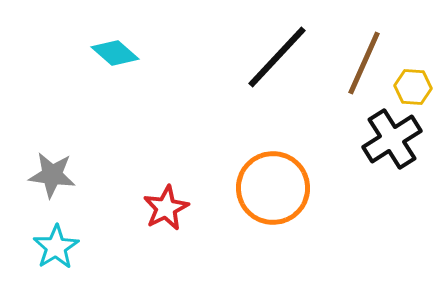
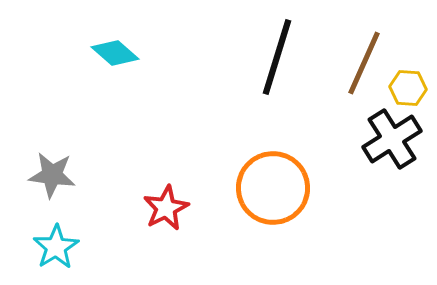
black line: rotated 26 degrees counterclockwise
yellow hexagon: moved 5 px left, 1 px down
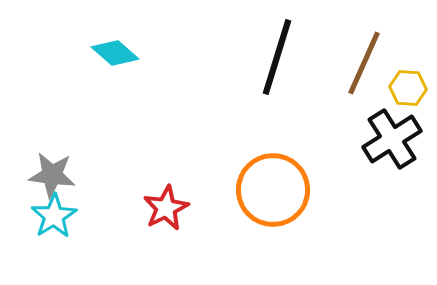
orange circle: moved 2 px down
cyan star: moved 2 px left, 31 px up
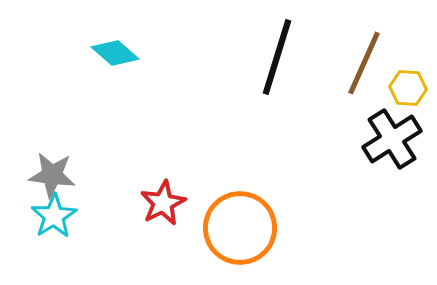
orange circle: moved 33 px left, 38 px down
red star: moved 3 px left, 5 px up
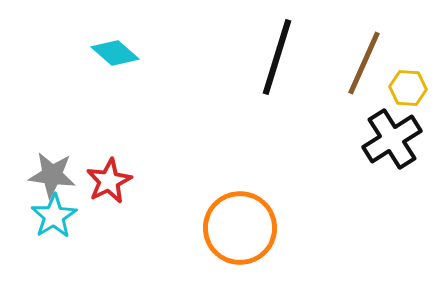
red star: moved 54 px left, 22 px up
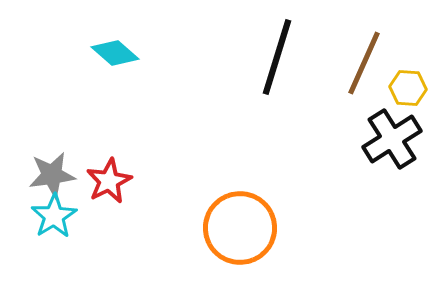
gray star: rotated 15 degrees counterclockwise
